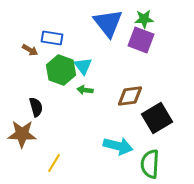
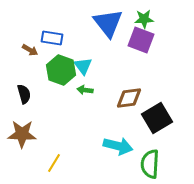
brown diamond: moved 1 px left, 2 px down
black semicircle: moved 12 px left, 13 px up
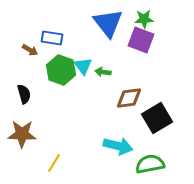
green arrow: moved 18 px right, 18 px up
green semicircle: rotated 76 degrees clockwise
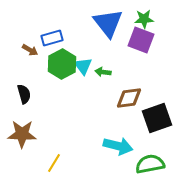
blue rectangle: rotated 25 degrees counterclockwise
green hexagon: moved 1 px right, 6 px up; rotated 12 degrees clockwise
black square: rotated 12 degrees clockwise
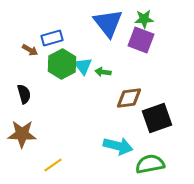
yellow line: moved 1 px left, 2 px down; rotated 24 degrees clockwise
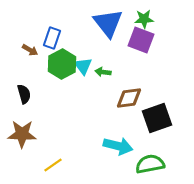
blue rectangle: rotated 55 degrees counterclockwise
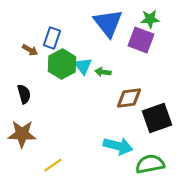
green star: moved 6 px right
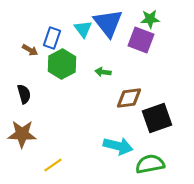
cyan triangle: moved 37 px up
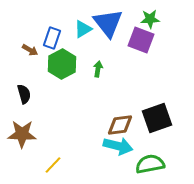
cyan triangle: rotated 36 degrees clockwise
green arrow: moved 5 px left, 3 px up; rotated 91 degrees clockwise
brown diamond: moved 9 px left, 27 px down
yellow line: rotated 12 degrees counterclockwise
